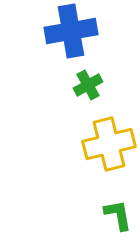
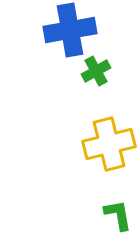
blue cross: moved 1 px left, 1 px up
green cross: moved 8 px right, 14 px up
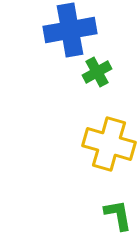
green cross: moved 1 px right, 1 px down
yellow cross: rotated 30 degrees clockwise
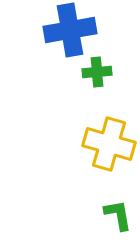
green cross: rotated 24 degrees clockwise
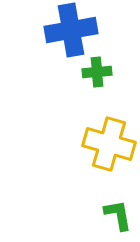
blue cross: moved 1 px right
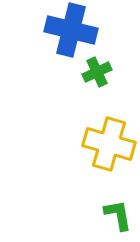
blue cross: rotated 24 degrees clockwise
green cross: rotated 20 degrees counterclockwise
